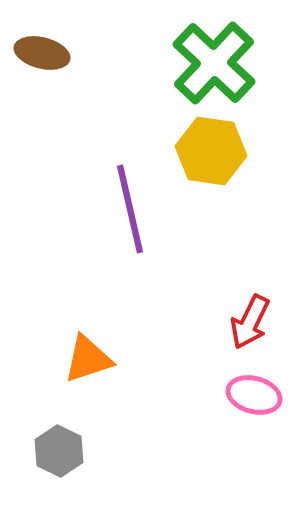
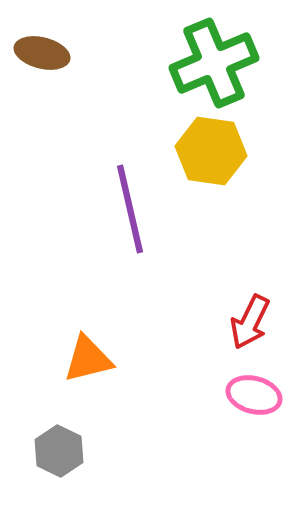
green cross: rotated 24 degrees clockwise
orange triangle: rotated 4 degrees clockwise
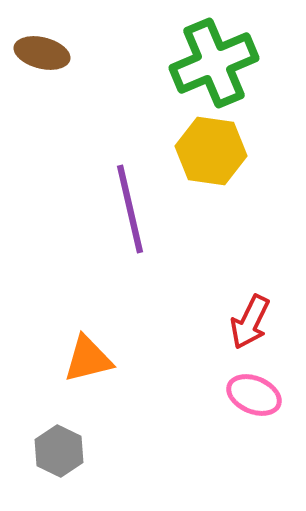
pink ellipse: rotated 8 degrees clockwise
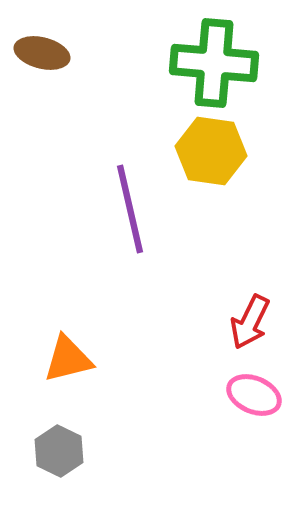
green cross: rotated 28 degrees clockwise
orange triangle: moved 20 px left
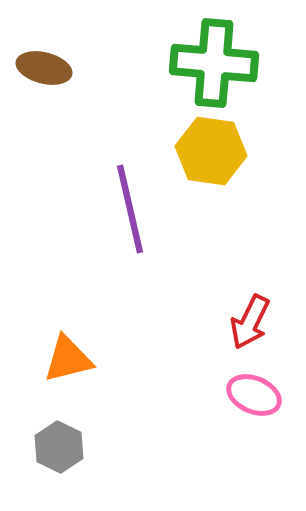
brown ellipse: moved 2 px right, 15 px down
gray hexagon: moved 4 px up
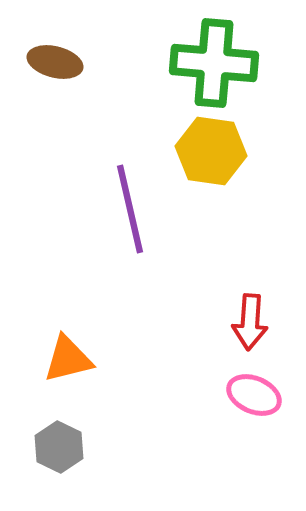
brown ellipse: moved 11 px right, 6 px up
red arrow: rotated 22 degrees counterclockwise
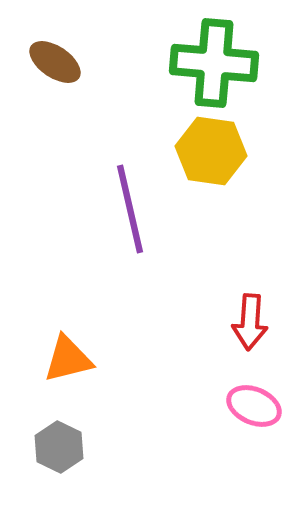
brown ellipse: rotated 20 degrees clockwise
pink ellipse: moved 11 px down
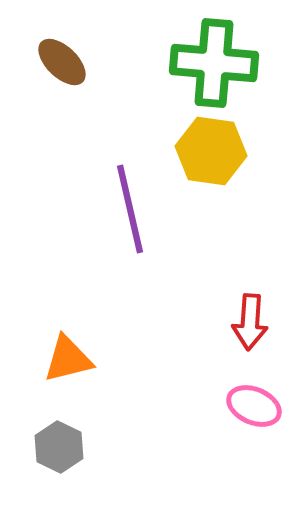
brown ellipse: moved 7 px right; rotated 10 degrees clockwise
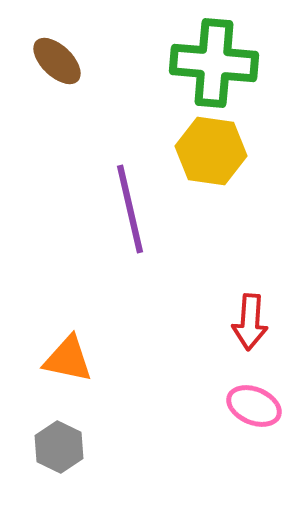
brown ellipse: moved 5 px left, 1 px up
orange triangle: rotated 26 degrees clockwise
